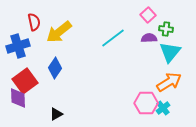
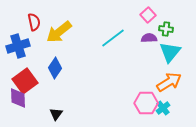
black triangle: rotated 24 degrees counterclockwise
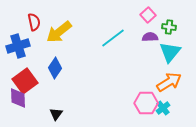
green cross: moved 3 px right, 2 px up
purple semicircle: moved 1 px right, 1 px up
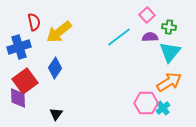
pink square: moved 1 px left
cyan line: moved 6 px right, 1 px up
blue cross: moved 1 px right, 1 px down
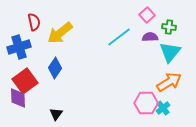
yellow arrow: moved 1 px right, 1 px down
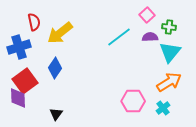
pink hexagon: moved 13 px left, 2 px up
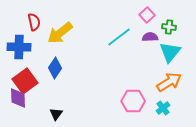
blue cross: rotated 20 degrees clockwise
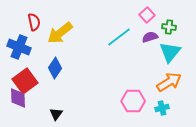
purple semicircle: rotated 14 degrees counterclockwise
blue cross: rotated 20 degrees clockwise
cyan cross: moved 1 px left; rotated 24 degrees clockwise
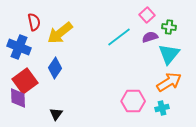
cyan triangle: moved 1 px left, 2 px down
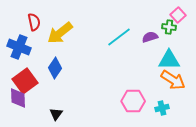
pink square: moved 31 px right
cyan triangle: moved 6 px down; rotated 50 degrees clockwise
orange arrow: moved 4 px right, 2 px up; rotated 65 degrees clockwise
